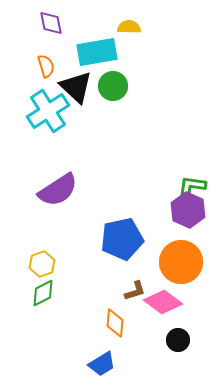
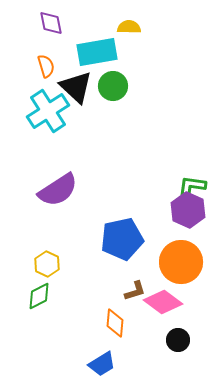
yellow hexagon: moved 5 px right; rotated 15 degrees counterclockwise
green diamond: moved 4 px left, 3 px down
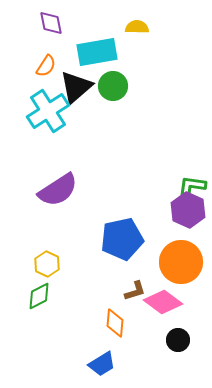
yellow semicircle: moved 8 px right
orange semicircle: rotated 50 degrees clockwise
black triangle: rotated 36 degrees clockwise
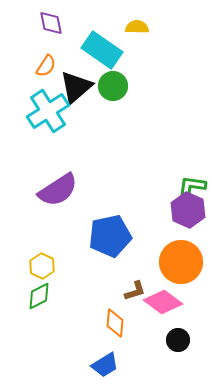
cyan rectangle: moved 5 px right, 2 px up; rotated 45 degrees clockwise
blue pentagon: moved 12 px left, 3 px up
yellow hexagon: moved 5 px left, 2 px down
blue trapezoid: moved 3 px right, 1 px down
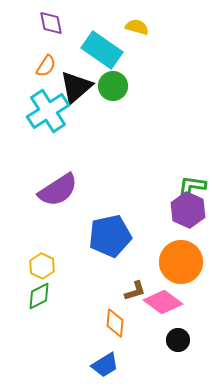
yellow semicircle: rotated 15 degrees clockwise
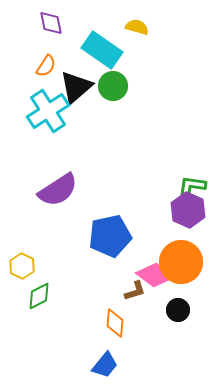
yellow hexagon: moved 20 px left
pink diamond: moved 8 px left, 27 px up
black circle: moved 30 px up
blue trapezoid: rotated 20 degrees counterclockwise
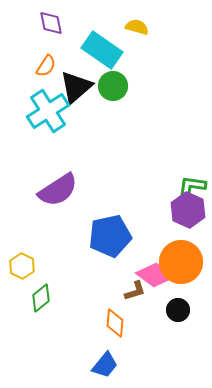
green diamond: moved 2 px right, 2 px down; rotated 12 degrees counterclockwise
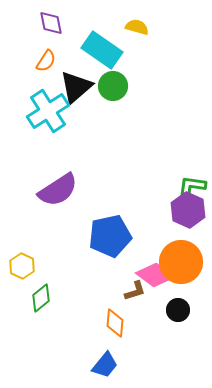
orange semicircle: moved 5 px up
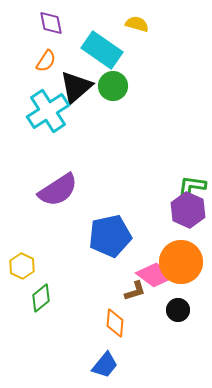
yellow semicircle: moved 3 px up
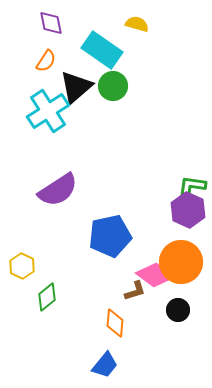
green diamond: moved 6 px right, 1 px up
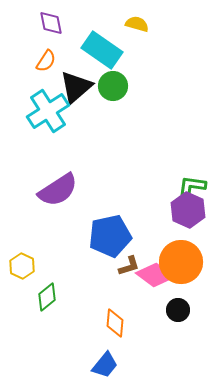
brown L-shape: moved 6 px left, 25 px up
